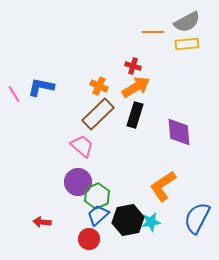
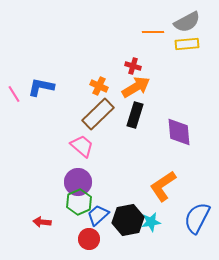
green hexagon: moved 18 px left, 6 px down
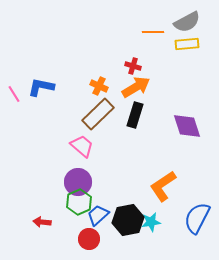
purple diamond: moved 8 px right, 6 px up; rotated 12 degrees counterclockwise
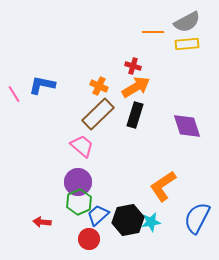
blue L-shape: moved 1 px right, 2 px up
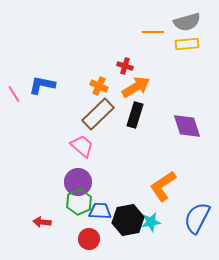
gray semicircle: rotated 12 degrees clockwise
red cross: moved 8 px left
blue trapezoid: moved 2 px right, 4 px up; rotated 45 degrees clockwise
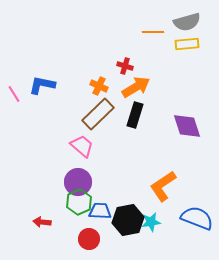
blue semicircle: rotated 84 degrees clockwise
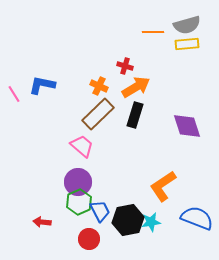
gray semicircle: moved 3 px down
blue trapezoid: rotated 60 degrees clockwise
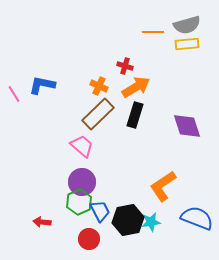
purple circle: moved 4 px right
